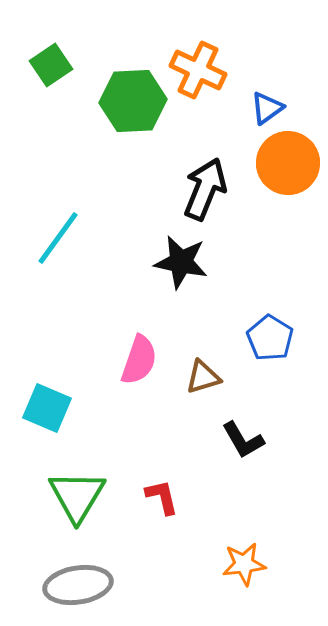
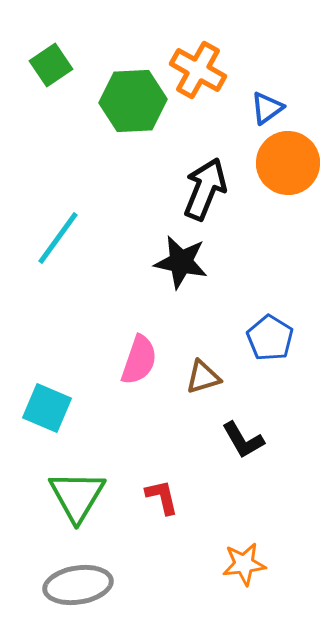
orange cross: rotated 4 degrees clockwise
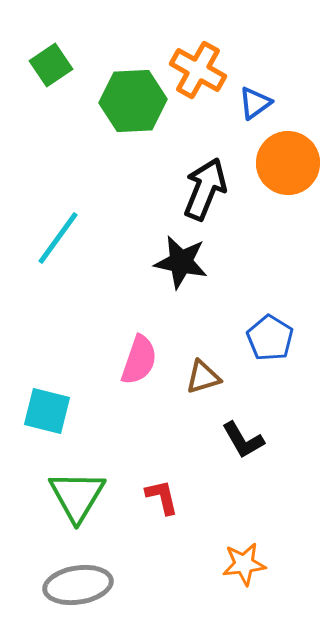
blue triangle: moved 12 px left, 5 px up
cyan square: moved 3 px down; rotated 9 degrees counterclockwise
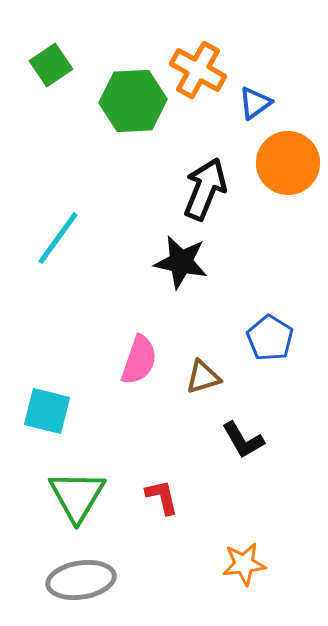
gray ellipse: moved 3 px right, 5 px up
